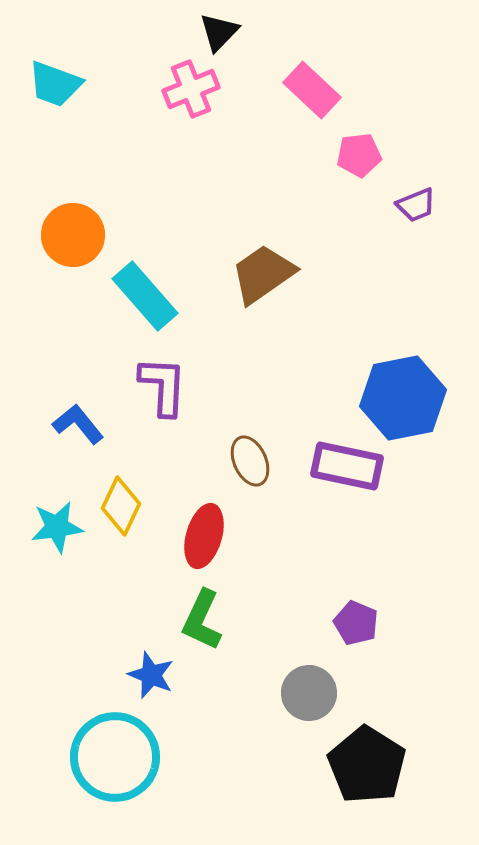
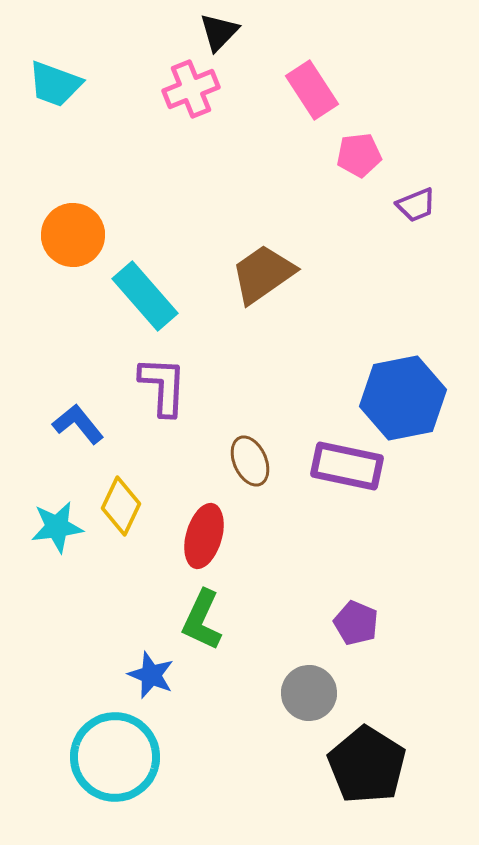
pink rectangle: rotated 14 degrees clockwise
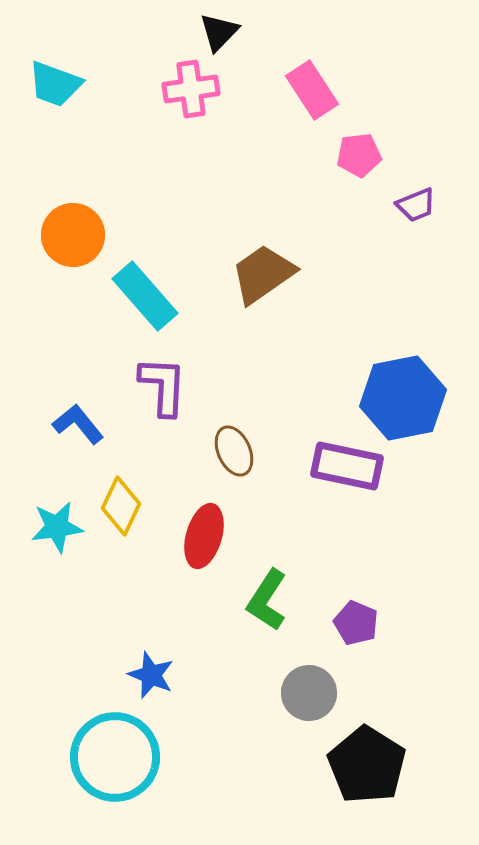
pink cross: rotated 14 degrees clockwise
brown ellipse: moved 16 px left, 10 px up
green L-shape: moved 65 px right, 20 px up; rotated 8 degrees clockwise
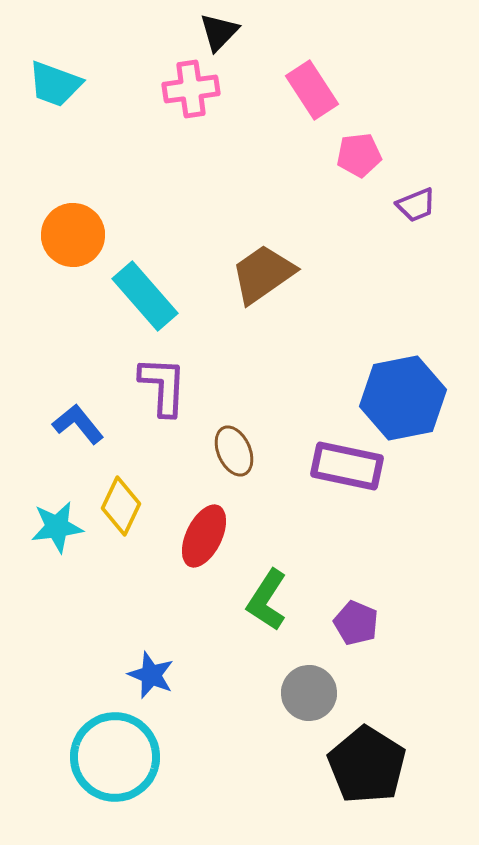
red ellipse: rotated 10 degrees clockwise
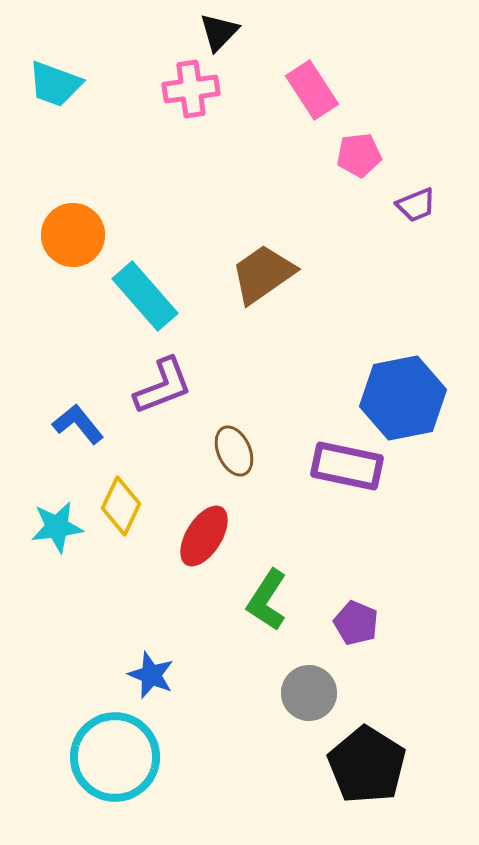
purple L-shape: rotated 66 degrees clockwise
red ellipse: rotated 6 degrees clockwise
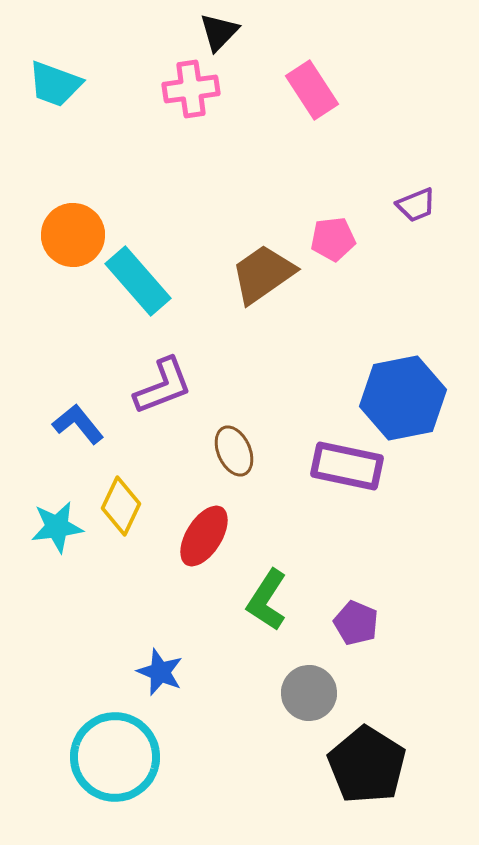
pink pentagon: moved 26 px left, 84 px down
cyan rectangle: moved 7 px left, 15 px up
blue star: moved 9 px right, 3 px up
